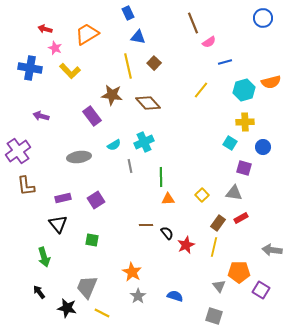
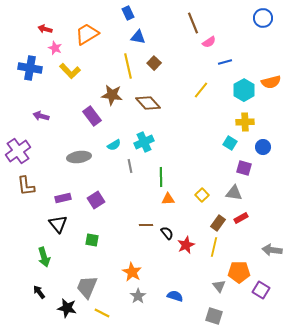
cyan hexagon at (244, 90): rotated 15 degrees counterclockwise
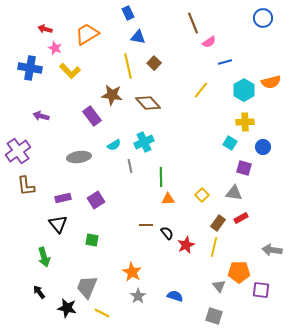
purple square at (261, 290): rotated 24 degrees counterclockwise
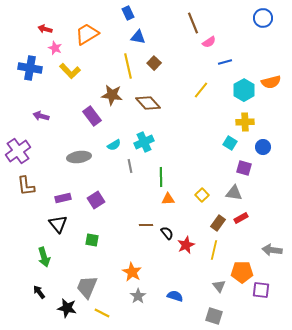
yellow line at (214, 247): moved 3 px down
orange pentagon at (239, 272): moved 3 px right
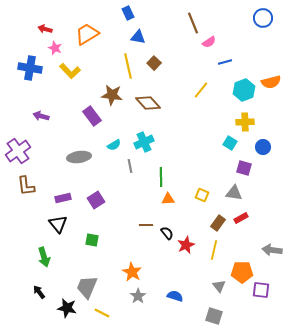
cyan hexagon at (244, 90): rotated 10 degrees clockwise
yellow square at (202, 195): rotated 24 degrees counterclockwise
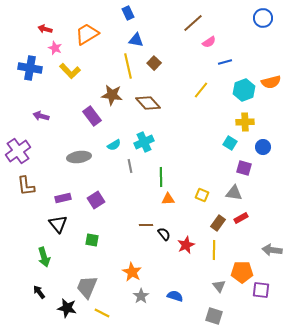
brown line at (193, 23): rotated 70 degrees clockwise
blue triangle at (138, 37): moved 2 px left, 3 px down
black semicircle at (167, 233): moved 3 px left, 1 px down
yellow line at (214, 250): rotated 12 degrees counterclockwise
gray star at (138, 296): moved 3 px right
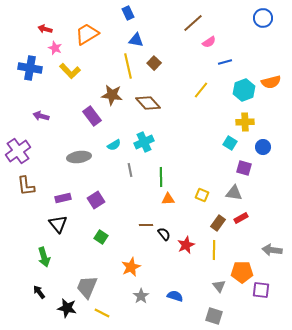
gray line at (130, 166): moved 4 px down
green square at (92, 240): moved 9 px right, 3 px up; rotated 24 degrees clockwise
orange star at (132, 272): moved 1 px left, 5 px up; rotated 18 degrees clockwise
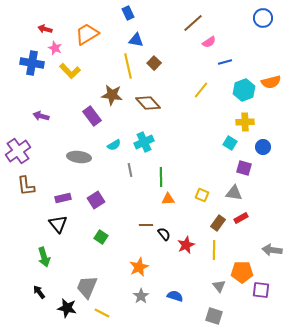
blue cross at (30, 68): moved 2 px right, 5 px up
gray ellipse at (79, 157): rotated 15 degrees clockwise
orange star at (131, 267): moved 8 px right
